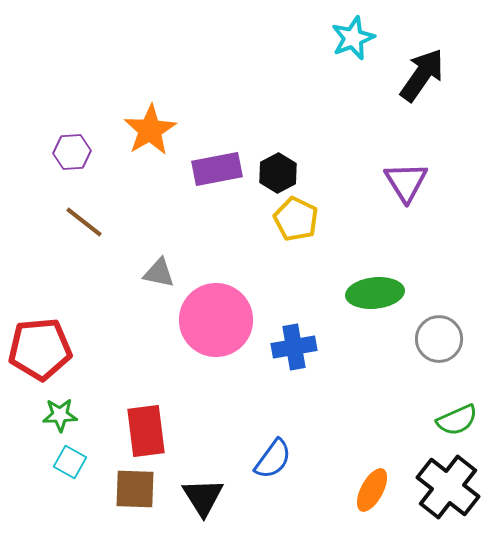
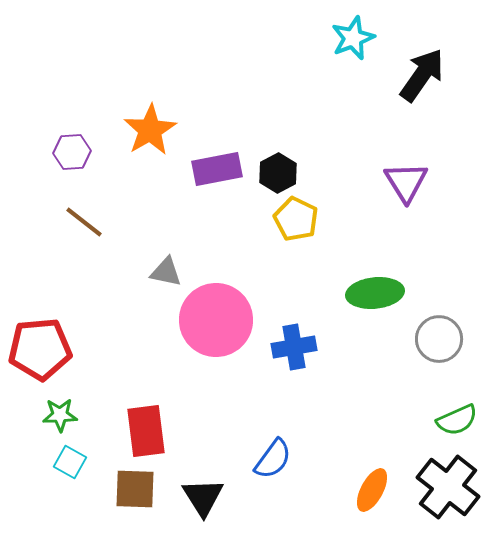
gray triangle: moved 7 px right, 1 px up
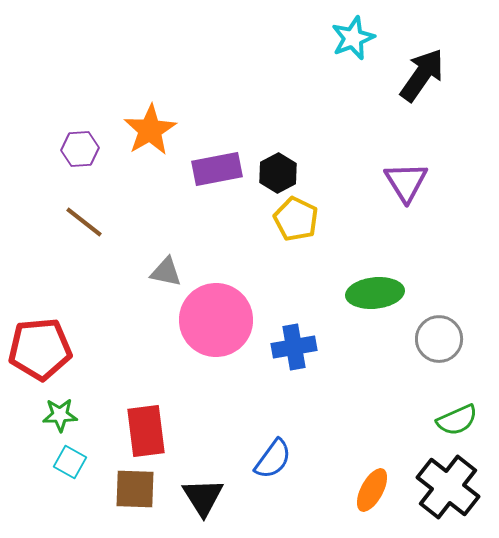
purple hexagon: moved 8 px right, 3 px up
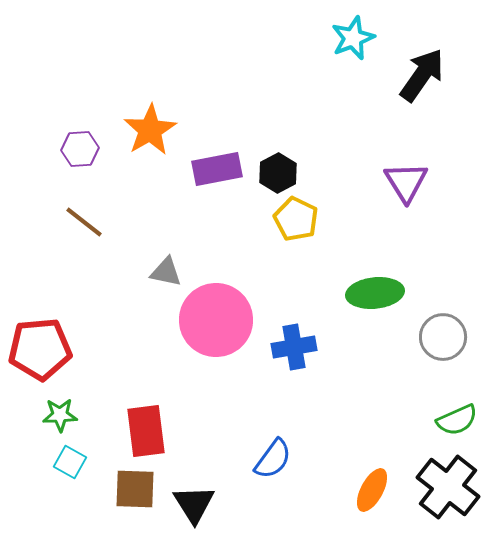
gray circle: moved 4 px right, 2 px up
black triangle: moved 9 px left, 7 px down
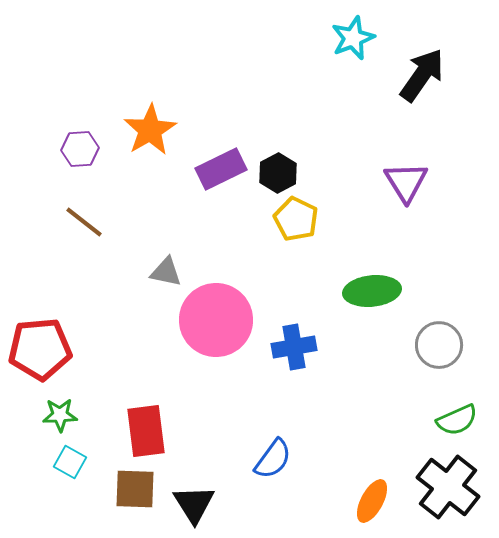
purple rectangle: moved 4 px right; rotated 15 degrees counterclockwise
green ellipse: moved 3 px left, 2 px up
gray circle: moved 4 px left, 8 px down
orange ellipse: moved 11 px down
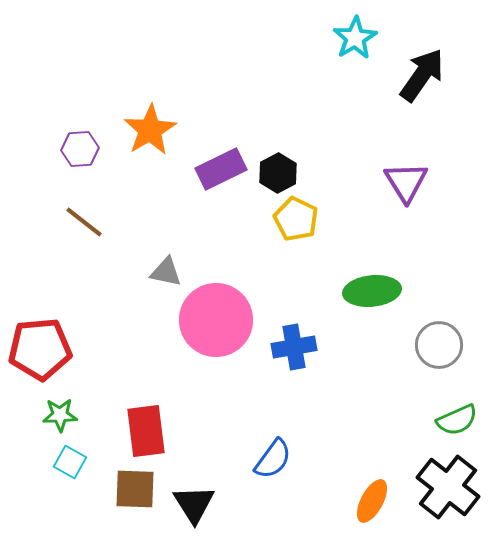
cyan star: moved 2 px right; rotated 9 degrees counterclockwise
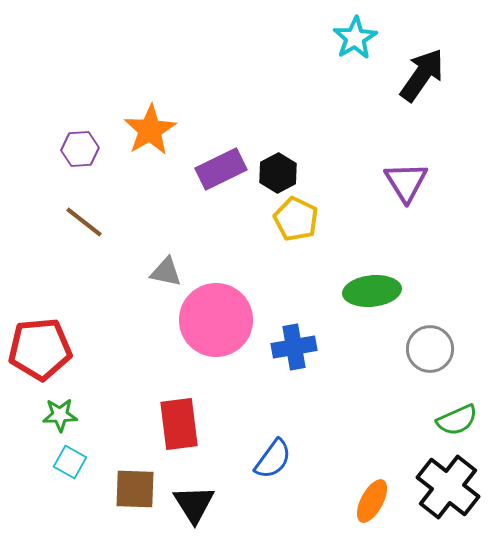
gray circle: moved 9 px left, 4 px down
red rectangle: moved 33 px right, 7 px up
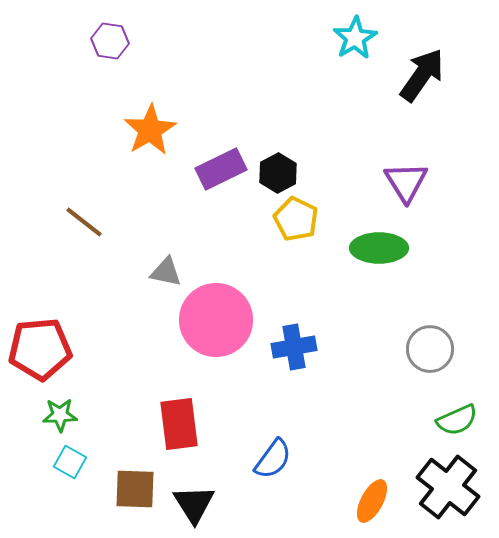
purple hexagon: moved 30 px right, 108 px up; rotated 12 degrees clockwise
green ellipse: moved 7 px right, 43 px up; rotated 6 degrees clockwise
